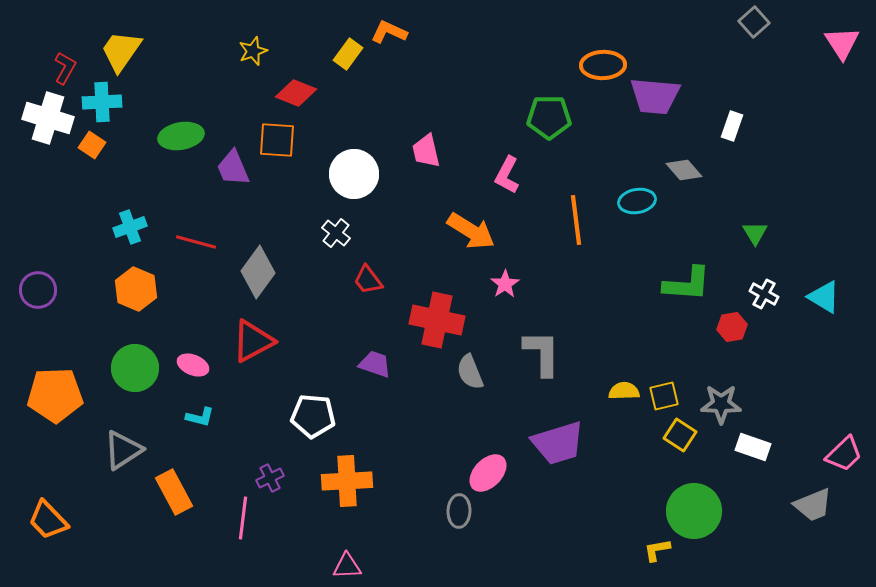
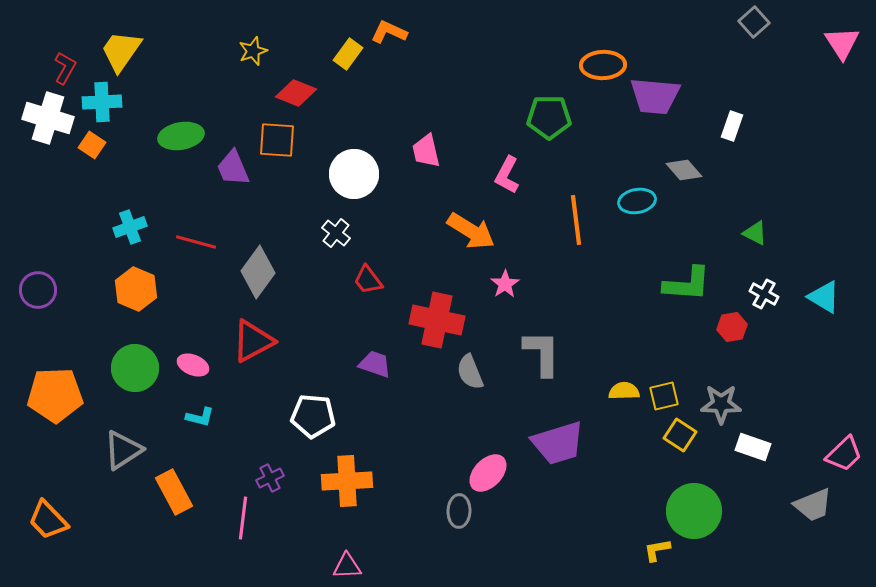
green triangle at (755, 233): rotated 32 degrees counterclockwise
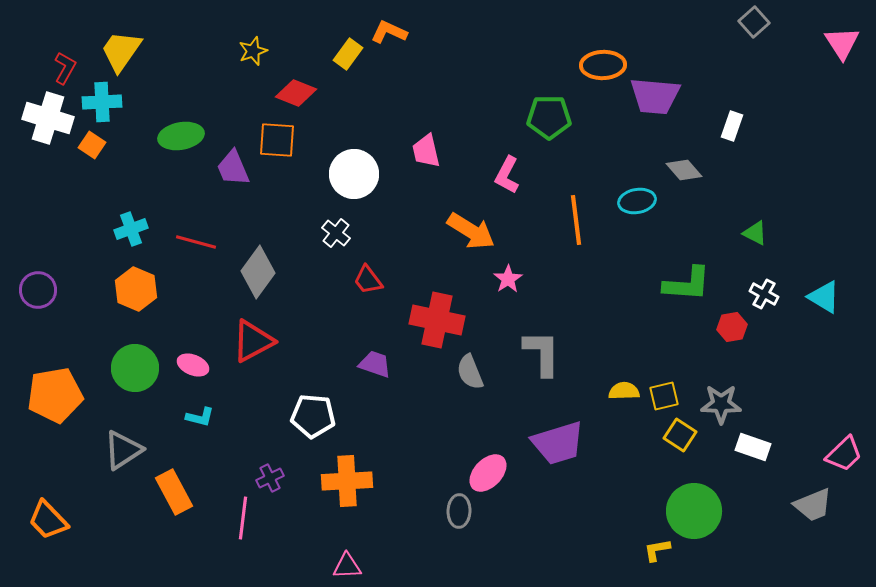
cyan cross at (130, 227): moved 1 px right, 2 px down
pink star at (505, 284): moved 3 px right, 5 px up
orange pentagon at (55, 395): rotated 8 degrees counterclockwise
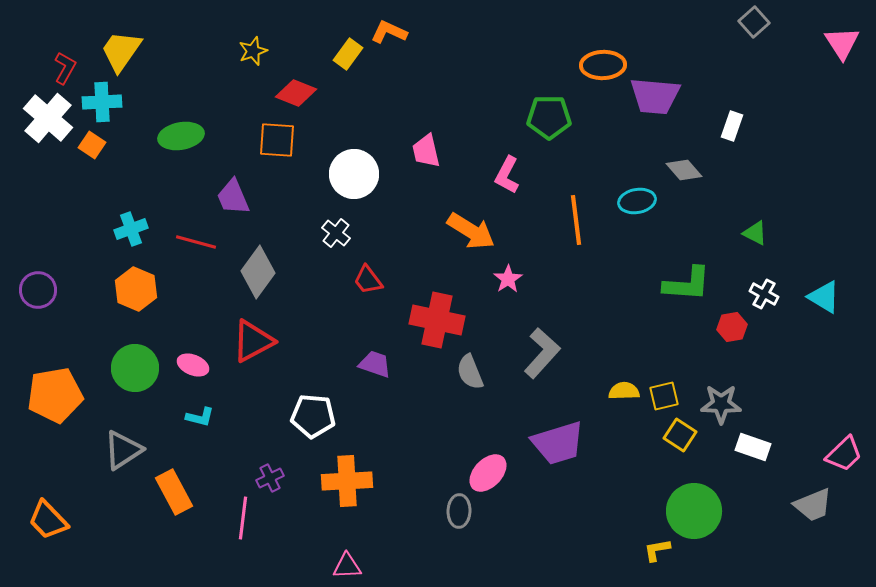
white cross at (48, 118): rotated 24 degrees clockwise
purple trapezoid at (233, 168): moved 29 px down
gray L-shape at (542, 353): rotated 42 degrees clockwise
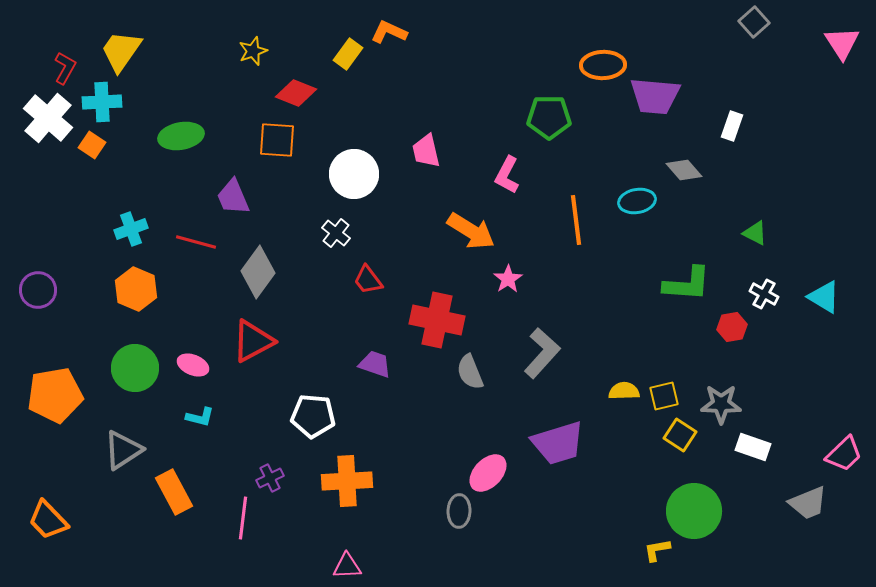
gray trapezoid at (813, 505): moved 5 px left, 2 px up
